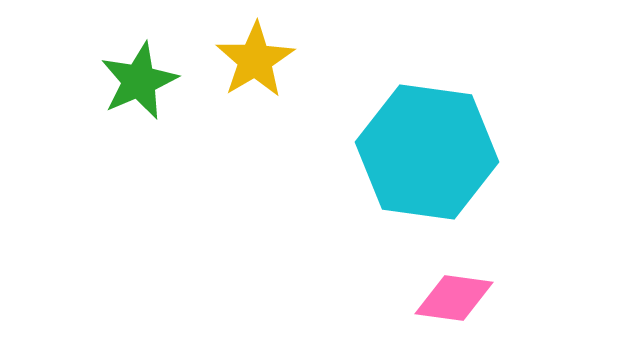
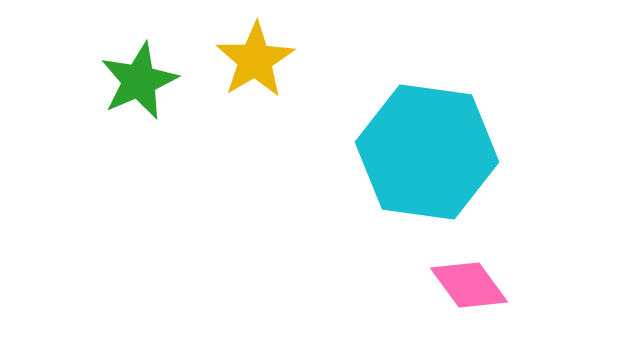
pink diamond: moved 15 px right, 13 px up; rotated 46 degrees clockwise
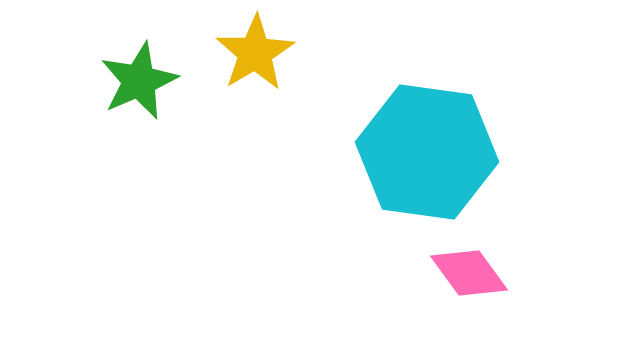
yellow star: moved 7 px up
pink diamond: moved 12 px up
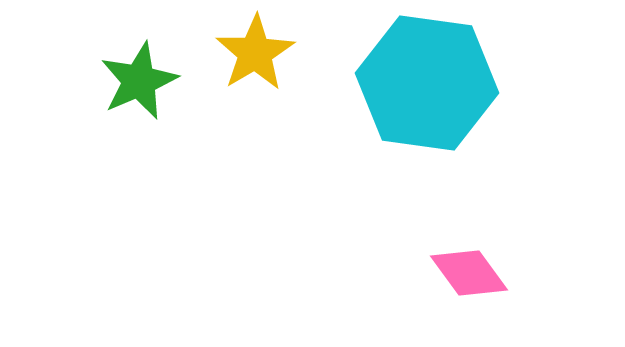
cyan hexagon: moved 69 px up
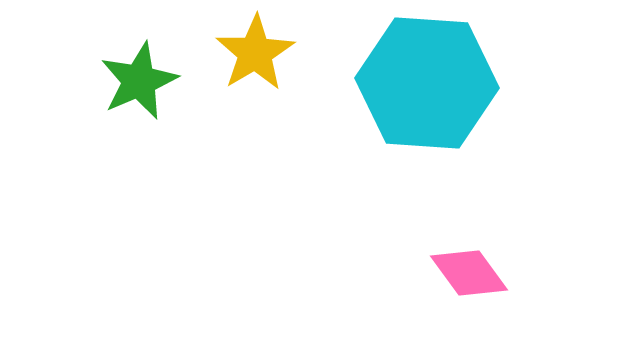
cyan hexagon: rotated 4 degrees counterclockwise
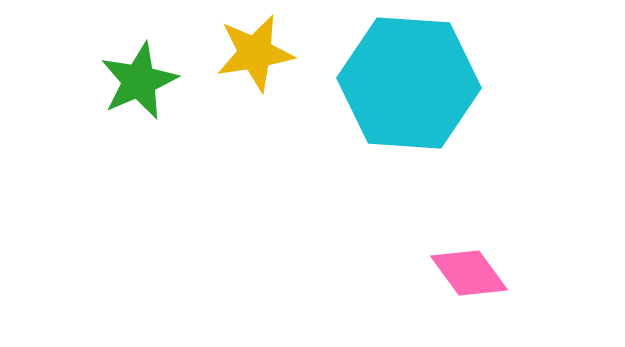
yellow star: rotated 22 degrees clockwise
cyan hexagon: moved 18 px left
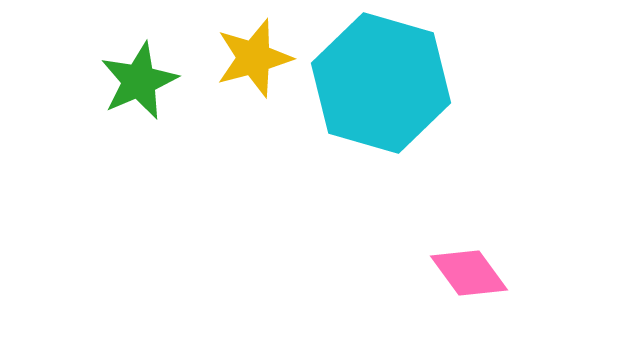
yellow star: moved 1 px left, 5 px down; rotated 6 degrees counterclockwise
cyan hexagon: moved 28 px left; rotated 12 degrees clockwise
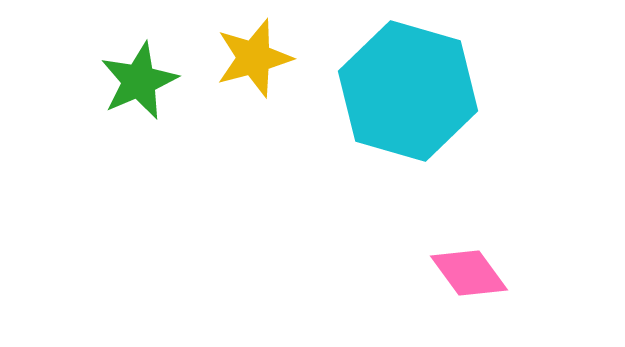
cyan hexagon: moved 27 px right, 8 px down
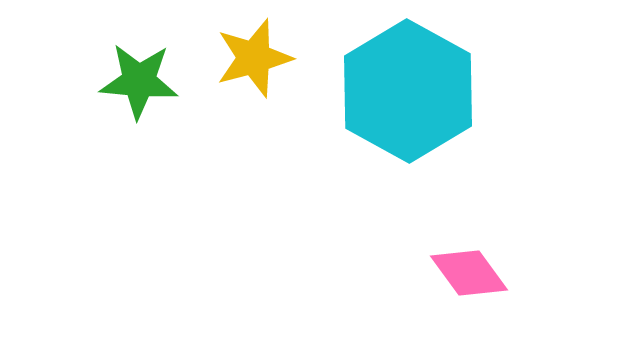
green star: rotated 28 degrees clockwise
cyan hexagon: rotated 13 degrees clockwise
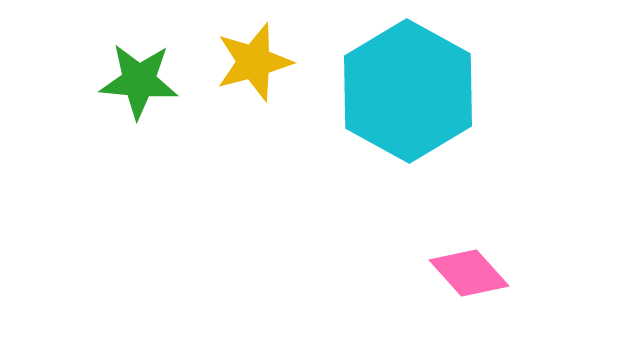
yellow star: moved 4 px down
pink diamond: rotated 6 degrees counterclockwise
